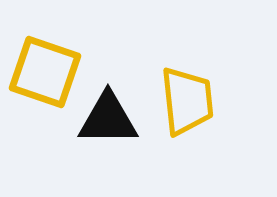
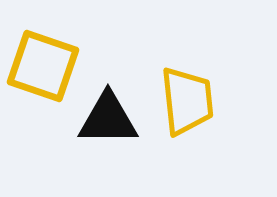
yellow square: moved 2 px left, 6 px up
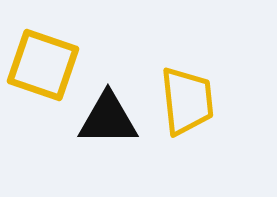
yellow square: moved 1 px up
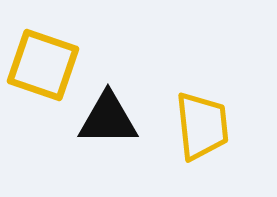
yellow trapezoid: moved 15 px right, 25 px down
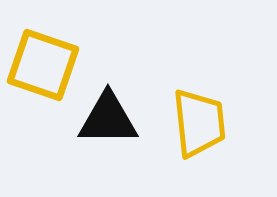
yellow trapezoid: moved 3 px left, 3 px up
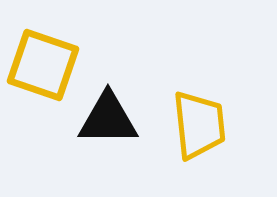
yellow trapezoid: moved 2 px down
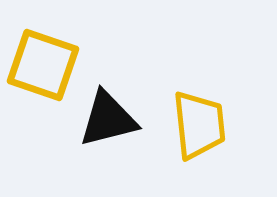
black triangle: rotated 14 degrees counterclockwise
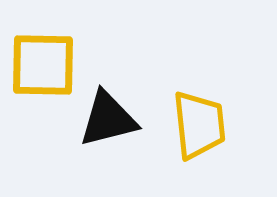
yellow square: rotated 18 degrees counterclockwise
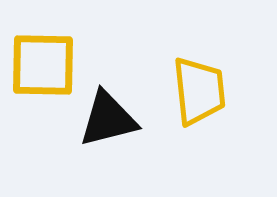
yellow trapezoid: moved 34 px up
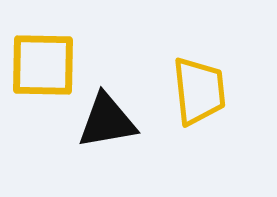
black triangle: moved 1 px left, 2 px down; rotated 4 degrees clockwise
